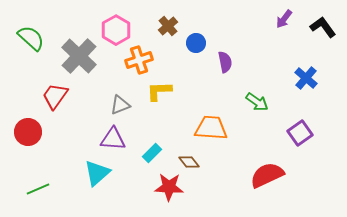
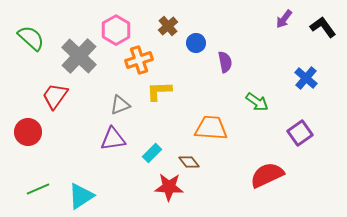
purple triangle: rotated 12 degrees counterclockwise
cyan triangle: moved 16 px left, 23 px down; rotated 8 degrees clockwise
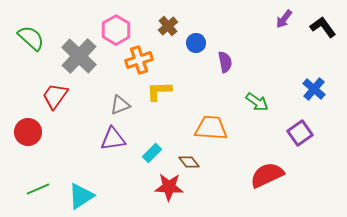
blue cross: moved 8 px right, 11 px down
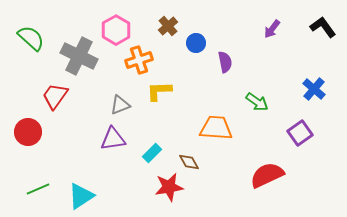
purple arrow: moved 12 px left, 10 px down
gray cross: rotated 18 degrees counterclockwise
orange trapezoid: moved 5 px right
brown diamond: rotated 10 degrees clockwise
red star: rotated 12 degrees counterclockwise
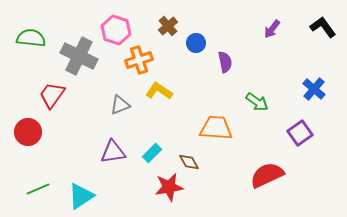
pink hexagon: rotated 12 degrees counterclockwise
green semicircle: rotated 36 degrees counterclockwise
yellow L-shape: rotated 36 degrees clockwise
red trapezoid: moved 3 px left, 1 px up
purple triangle: moved 13 px down
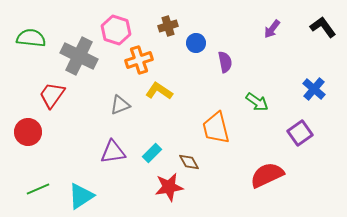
brown cross: rotated 24 degrees clockwise
orange trapezoid: rotated 108 degrees counterclockwise
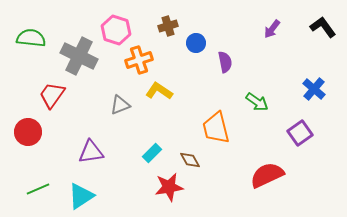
purple triangle: moved 22 px left
brown diamond: moved 1 px right, 2 px up
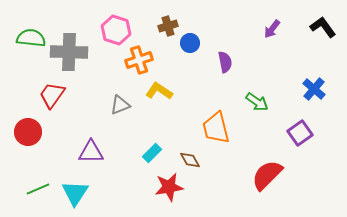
blue circle: moved 6 px left
gray cross: moved 10 px left, 4 px up; rotated 24 degrees counterclockwise
purple triangle: rotated 8 degrees clockwise
red semicircle: rotated 20 degrees counterclockwise
cyan triangle: moved 6 px left, 3 px up; rotated 24 degrees counterclockwise
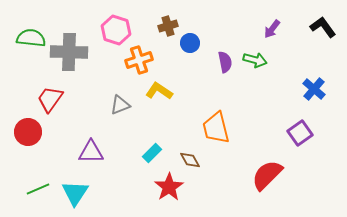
red trapezoid: moved 2 px left, 4 px down
green arrow: moved 2 px left, 42 px up; rotated 20 degrees counterclockwise
red star: rotated 24 degrees counterclockwise
